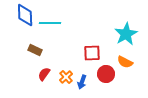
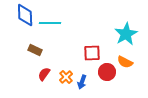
red circle: moved 1 px right, 2 px up
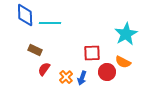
orange semicircle: moved 2 px left
red semicircle: moved 5 px up
blue arrow: moved 4 px up
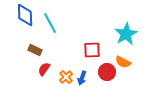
cyan line: rotated 60 degrees clockwise
red square: moved 3 px up
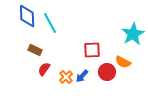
blue diamond: moved 2 px right, 1 px down
cyan star: moved 7 px right
blue arrow: moved 2 px up; rotated 24 degrees clockwise
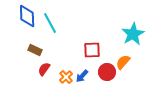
orange semicircle: rotated 105 degrees clockwise
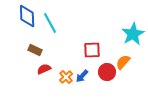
red semicircle: rotated 32 degrees clockwise
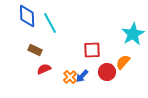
orange cross: moved 4 px right
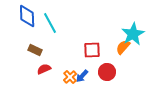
orange semicircle: moved 15 px up
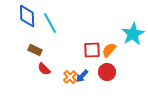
orange semicircle: moved 14 px left, 3 px down
red semicircle: rotated 112 degrees counterclockwise
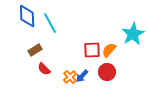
brown rectangle: rotated 56 degrees counterclockwise
